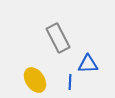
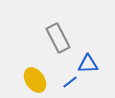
blue line: rotated 49 degrees clockwise
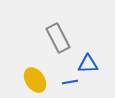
blue line: rotated 28 degrees clockwise
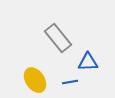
gray rectangle: rotated 12 degrees counterclockwise
blue triangle: moved 2 px up
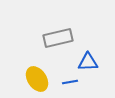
gray rectangle: rotated 64 degrees counterclockwise
yellow ellipse: moved 2 px right, 1 px up
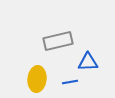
gray rectangle: moved 3 px down
yellow ellipse: rotated 40 degrees clockwise
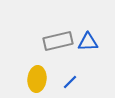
blue triangle: moved 20 px up
blue line: rotated 35 degrees counterclockwise
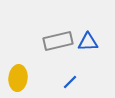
yellow ellipse: moved 19 px left, 1 px up
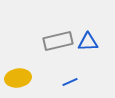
yellow ellipse: rotated 75 degrees clockwise
blue line: rotated 21 degrees clockwise
